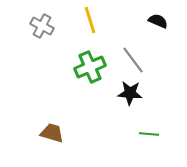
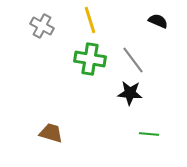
green cross: moved 8 px up; rotated 32 degrees clockwise
brown trapezoid: moved 1 px left
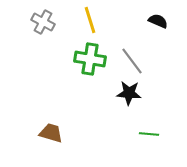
gray cross: moved 1 px right, 4 px up
gray line: moved 1 px left, 1 px down
black star: moved 1 px left
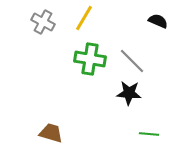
yellow line: moved 6 px left, 2 px up; rotated 48 degrees clockwise
gray line: rotated 8 degrees counterclockwise
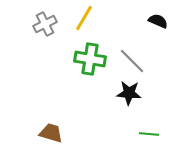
gray cross: moved 2 px right, 2 px down; rotated 35 degrees clockwise
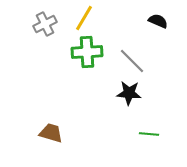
green cross: moved 3 px left, 7 px up; rotated 12 degrees counterclockwise
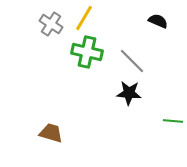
gray cross: moved 6 px right; rotated 30 degrees counterclockwise
green cross: rotated 16 degrees clockwise
green line: moved 24 px right, 13 px up
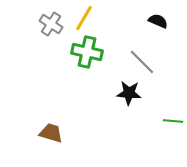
gray line: moved 10 px right, 1 px down
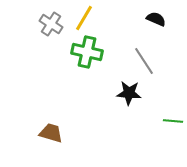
black semicircle: moved 2 px left, 2 px up
gray line: moved 2 px right, 1 px up; rotated 12 degrees clockwise
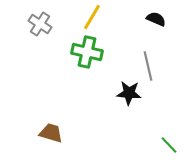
yellow line: moved 8 px right, 1 px up
gray cross: moved 11 px left
gray line: moved 4 px right, 5 px down; rotated 20 degrees clockwise
green line: moved 4 px left, 24 px down; rotated 42 degrees clockwise
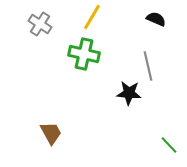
green cross: moved 3 px left, 2 px down
brown trapezoid: rotated 45 degrees clockwise
